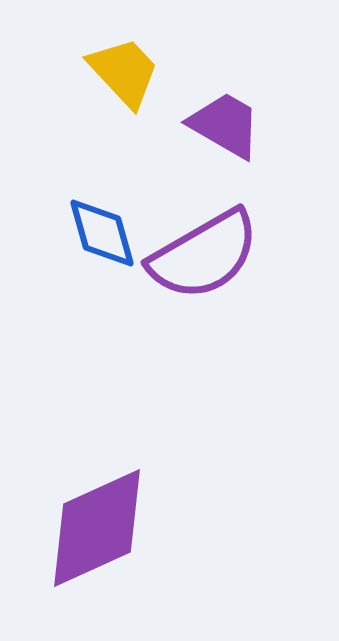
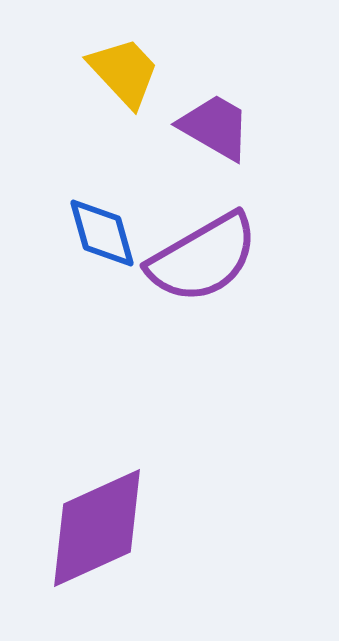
purple trapezoid: moved 10 px left, 2 px down
purple semicircle: moved 1 px left, 3 px down
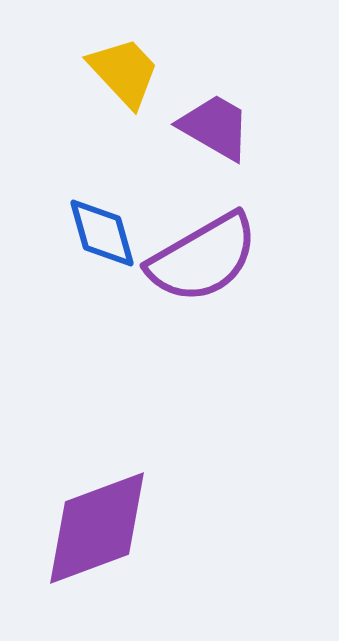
purple diamond: rotated 4 degrees clockwise
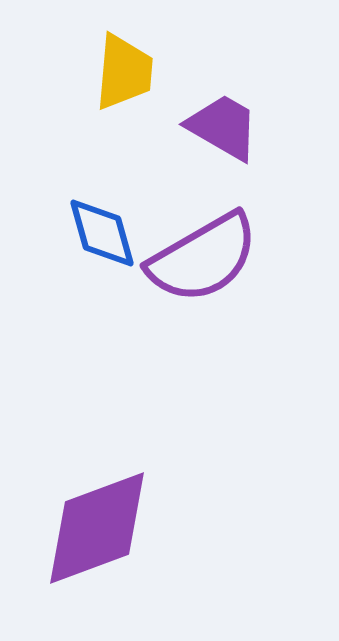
yellow trapezoid: rotated 48 degrees clockwise
purple trapezoid: moved 8 px right
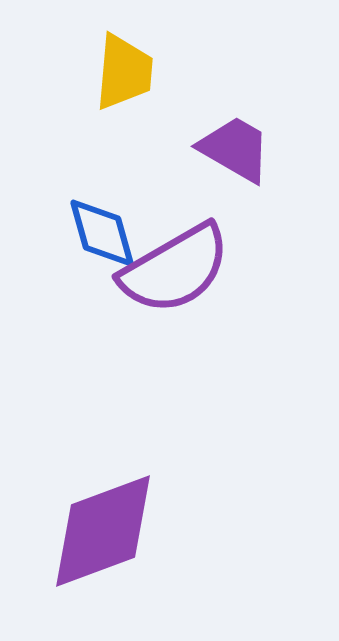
purple trapezoid: moved 12 px right, 22 px down
purple semicircle: moved 28 px left, 11 px down
purple diamond: moved 6 px right, 3 px down
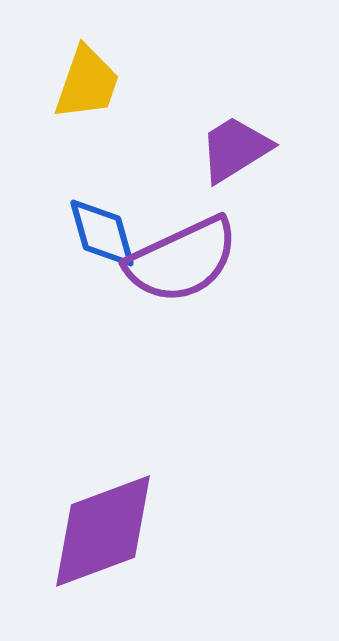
yellow trapezoid: moved 37 px left, 11 px down; rotated 14 degrees clockwise
purple trapezoid: rotated 62 degrees counterclockwise
purple semicircle: moved 7 px right, 9 px up; rotated 5 degrees clockwise
